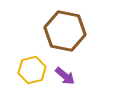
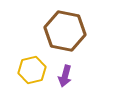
purple arrow: rotated 65 degrees clockwise
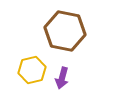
purple arrow: moved 3 px left, 2 px down
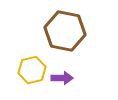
purple arrow: rotated 105 degrees counterclockwise
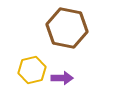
brown hexagon: moved 2 px right, 3 px up
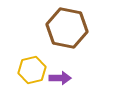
purple arrow: moved 2 px left
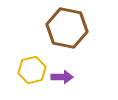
purple arrow: moved 2 px right, 1 px up
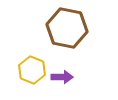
yellow hexagon: rotated 24 degrees counterclockwise
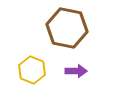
purple arrow: moved 14 px right, 6 px up
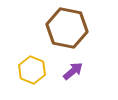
purple arrow: moved 3 px left; rotated 40 degrees counterclockwise
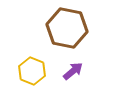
yellow hexagon: moved 1 px down
